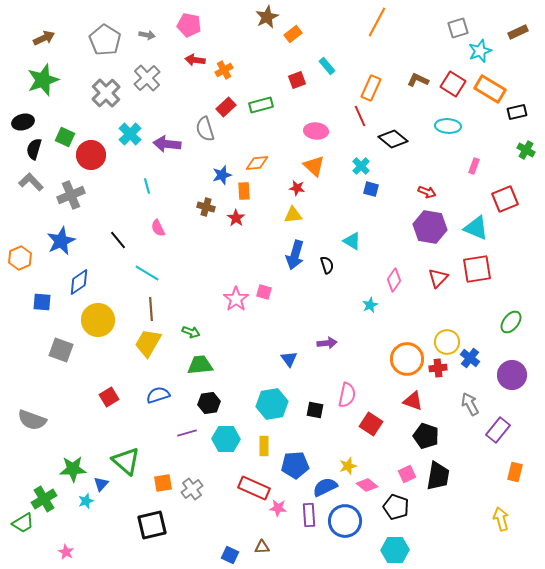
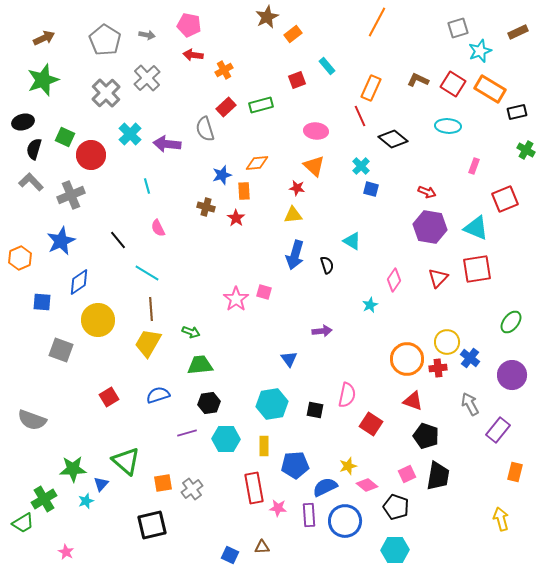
red arrow at (195, 60): moved 2 px left, 5 px up
purple arrow at (327, 343): moved 5 px left, 12 px up
red rectangle at (254, 488): rotated 56 degrees clockwise
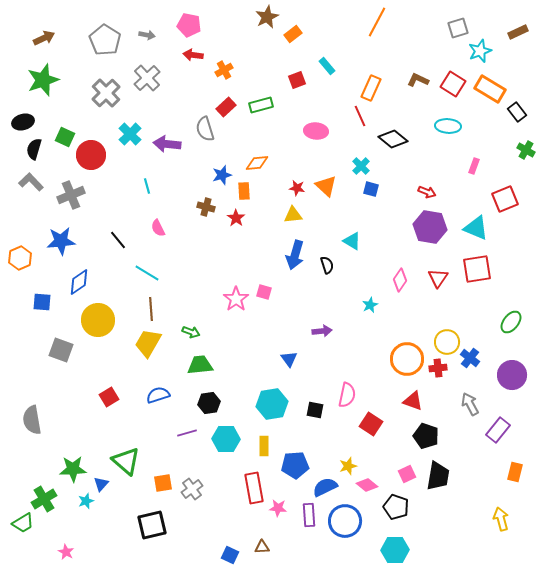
black rectangle at (517, 112): rotated 66 degrees clockwise
orange triangle at (314, 166): moved 12 px right, 20 px down
blue star at (61, 241): rotated 20 degrees clockwise
red triangle at (438, 278): rotated 10 degrees counterclockwise
pink diamond at (394, 280): moved 6 px right
gray semicircle at (32, 420): rotated 60 degrees clockwise
